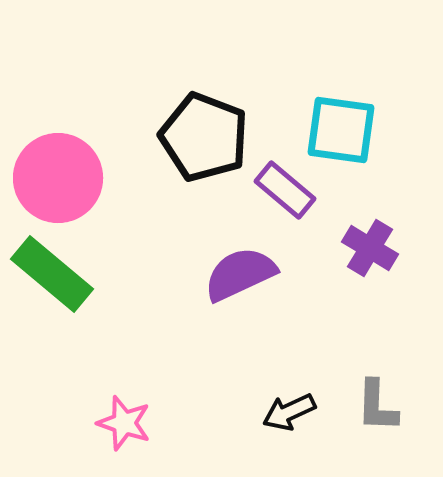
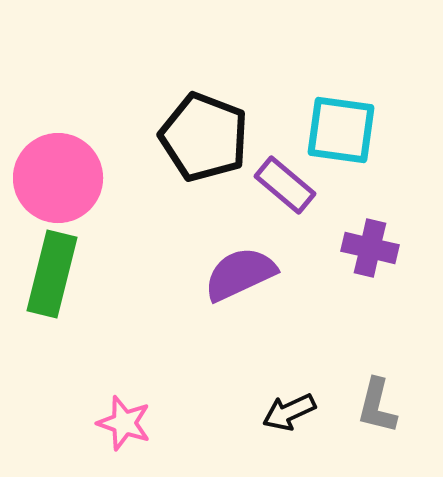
purple rectangle: moved 5 px up
purple cross: rotated 18 degrees counterclockwise
green rectangle: rotated 64 degrees clockwise
gray L-shape: rotated 12 degrees clockwise
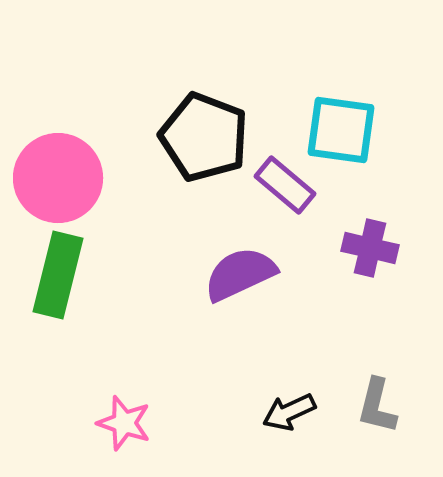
green rectangle: moved 6 px right, 1 px down
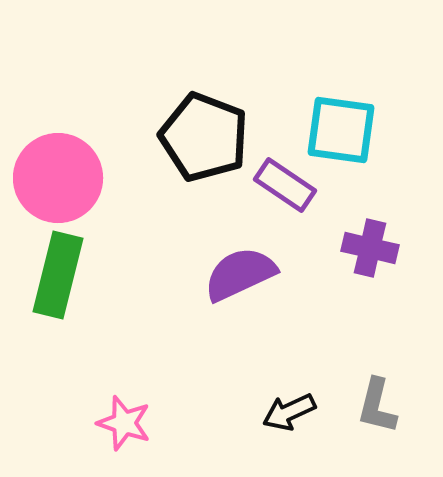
purple rectangle: rotated 6 degrees counterclockwise
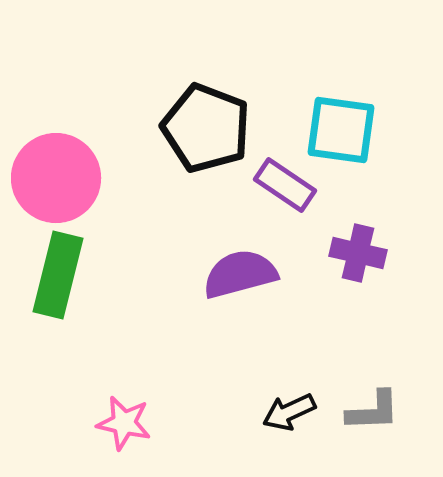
black pentagon: moved 2 px right, 9 px up
pink circle: moved 2 px left
purple cross: moved 12 px left, 5 px down
purple semicircle: rotated 10 degrees clockwise
gray L-shape: moved 4 px left, 5 px down; rotated 106 degrees counterclockwise
pink star: rotated 6 degrees counterclockwise
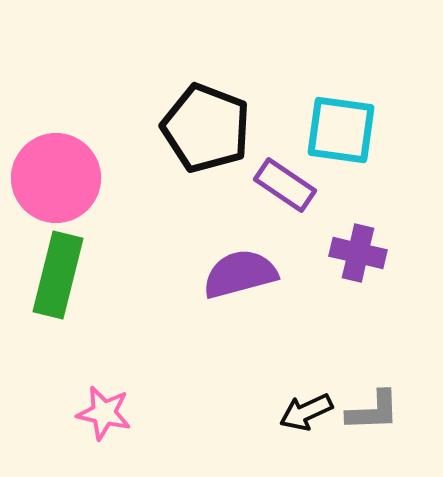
black arrow: moved 17 px right
pink star: moved 20 px left, 10 px up
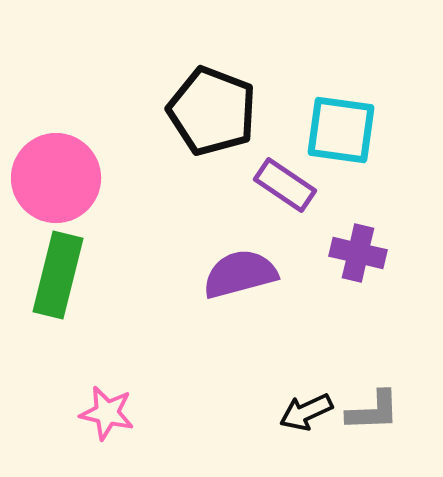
black pentagon: moved 6 px right, 17 px up
pink star: moved 3 px right
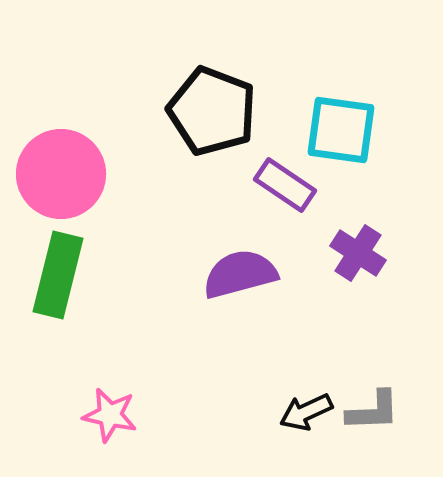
pink circle: moved 5 px right, 4 px up
purple cross: rotated 20 degrees clockwise
pink star: moved 3 px right, 2 px down
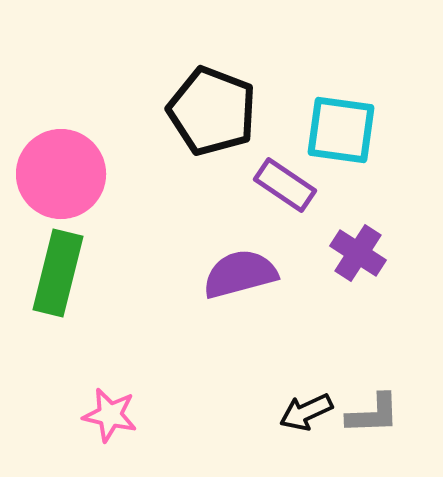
green rectangle: moved 2 px up
gray L-shape: moved 3 px down
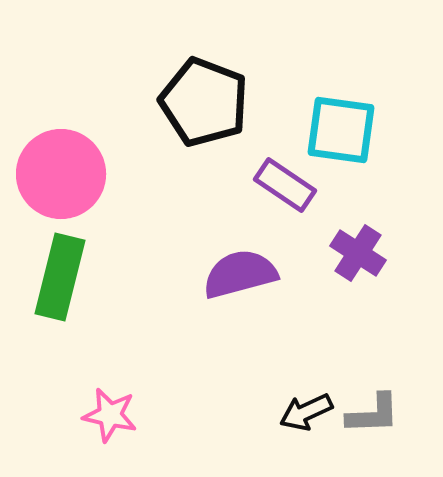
black pentagon: moved 8 px left, 9 px up
green rectangle: moved 2 px right, 4 px down
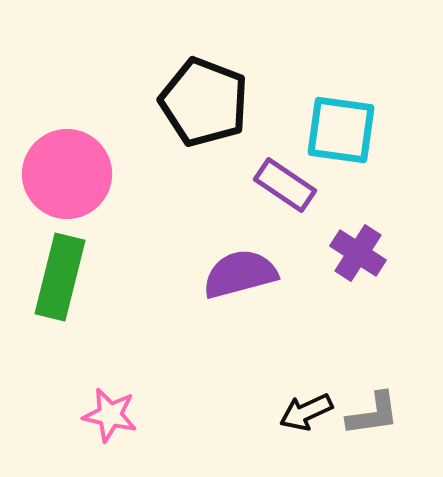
pink circle: moved 6 px right
gray L-shape: rotated 6 degrees counterclockwise
